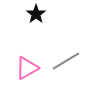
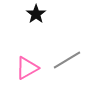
gray line: moved 1 px right, 1 px up
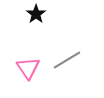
pink triangle: moved 1 px right; rotated 35 degrees counterclockwise
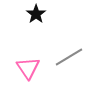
gray line: moved 2 px right, 3 px up
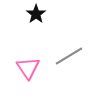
gray line: moved 1 px up
